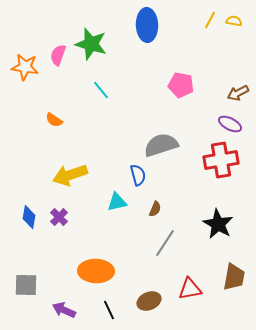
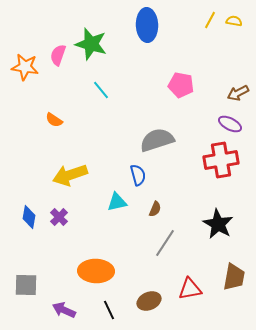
gray semicircle: moved 4 px left, 5 px up
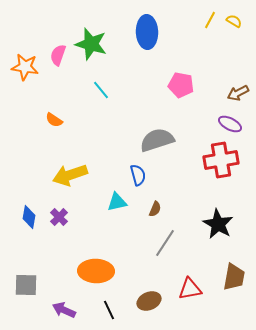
yellow semicircle: rotated 21 degrees clockwise
blue ellipse: moved 7 px down
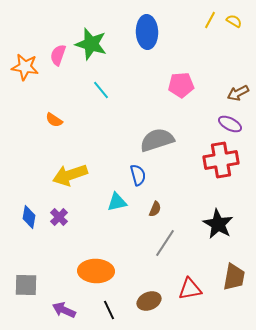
pink pentagon: rotated 15 degrees counterclockwise
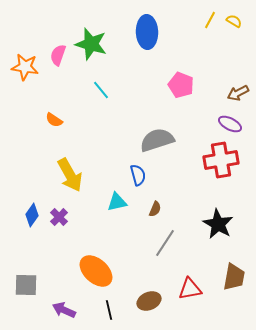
pink pentagon: rotated 25 degrees clockwise
yellow arrow: rotated 100 degrees counterclockwise
blue diamond: moved 3 px right, 2 px up; rotated 25 degrees clockwise
orange ellipse: rotated 40 degrees clockwise
black line: rotated 12 degrees clockwise
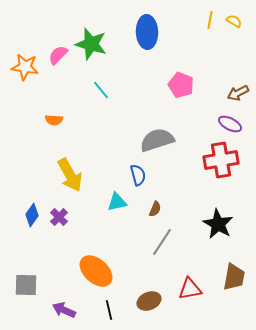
yellow line: rotated 18 degrees counterclockwise
pink semicircle: rotated 25 degrees clockwise
orange semicircle: rotated 30 degrees counterclockwise
gray line: moved 3 px left, 1 px up
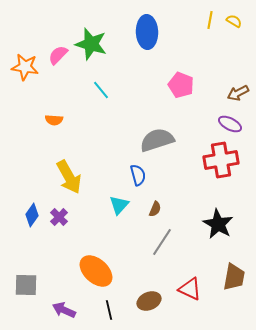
yellow arrow: moved 1 px left, 2 px down
cyan triangle: moved 2 px right, 3 px down; rotated 35 degrees counterclockwise
red triangle: rotated 35 degrees clockwise
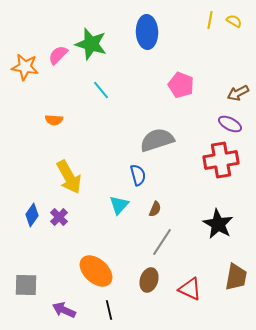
brown trapezoid: moved 2 px right
brown ellipse: moved 21 px up; rotated 50 degrees counterclockwise
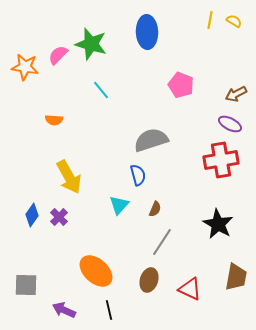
brown arrow: moved 2 px left, 1 px down
gray semicircle: moved 6 px left
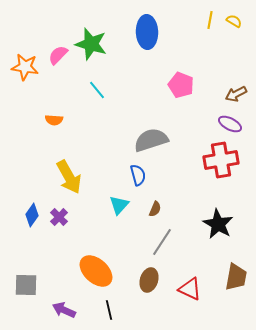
cyan line: moved 4 px left
